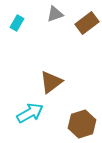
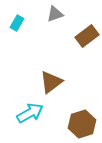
brown rectangle: moved 13 px down
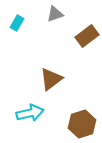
brown triangle: moved 3 px up
cyan arrow: rotated 16 degrees clockwise
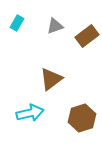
gray triangle: moved 12 px down
brown hexagon: moved 6 px up
